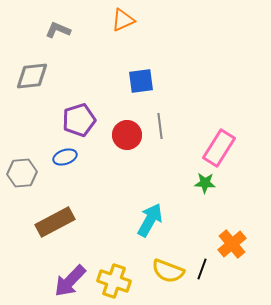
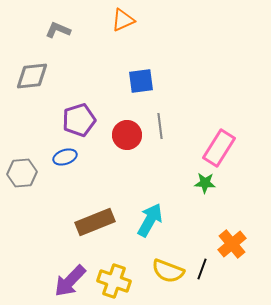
brown rectangle: moved 40 px right; rotated 6 degrees clockwise
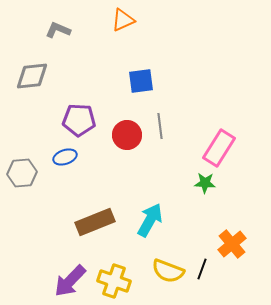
purple pentagon: rotated 20 degrees clockwise
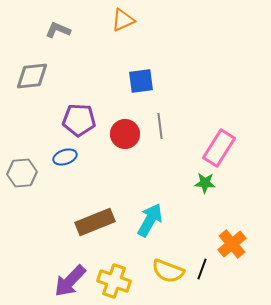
red circle: moved 2 px left, 1 px up
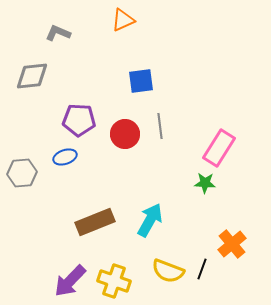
gray L-shape: moved 3 px down
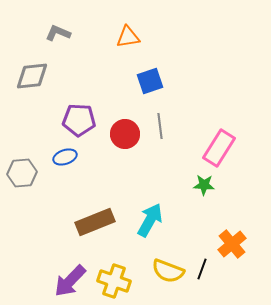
orange triangle: moved 5 px right, 17 px down; rotated 15 degrees clockwise
blue square: moved 9 px right; rotated 12 degrees counterclockwise
green star: moved 1 px left, 2 px down
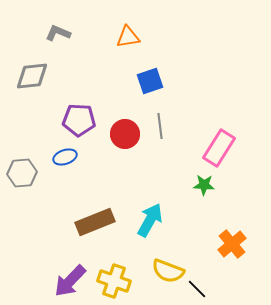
black line: moved 5 px left, 20 px down; rotated 65 degrees counterclockwise
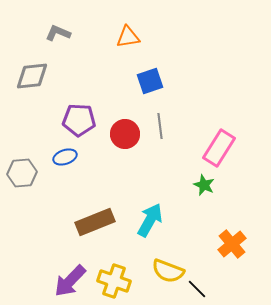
green star: rotated 20 degrees clockwise
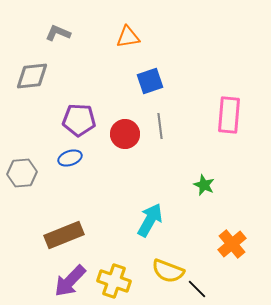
pink rectangle: moved 10 px right, 33 px up; rotated 27 degrees counterclockwise
blue ellipse: moved 5 px right, 1 px down
brown rectangle: moved 31 px left, 13 px down
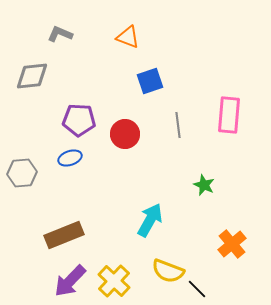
gray L-shape: moved 2 px right, 1 px down
orange triangle: rotated 30 degrees clockwise
gray line: moved 18 px right, 1 px up
yellow cross: rotated 24 degrees clockwise
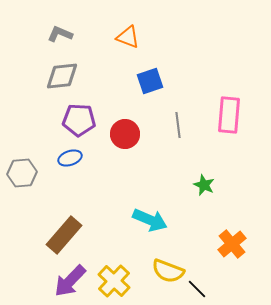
gray diamond: moved 30 px right
cyan arrow: rotated 84 degrees clockwise
brown rectangle: rotated 27 degrees counterclockwise
